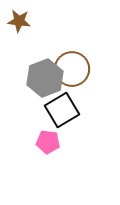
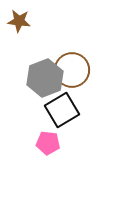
brown circle: moved 1 px down
pink pentagon: moved 1 px down
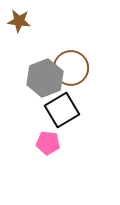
brown circle: moved 1 px left, 2 px up
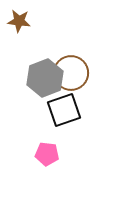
brown circle: moved 5 px down
black square: moved 2 px right; rotated 12 degrees clockwise
pink pentagon: moved 1 px left, 11 px down
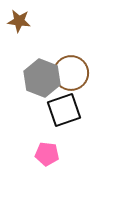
gray hexagon: moved 3 px left; rotated 18 degrees counterclockwise
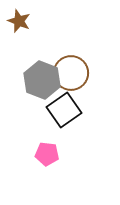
brown star: rotated 15 degrees clockwise
gray hexagon: moved 2 px down
black square: rotated 16 degrees counterclockwise
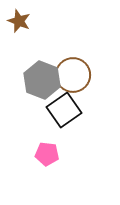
brown circle: moved 2 px right, 2 px down
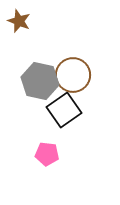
gray hexagon: moved 2 px left, 1 px down; rotated 9 degrees counterclockwise
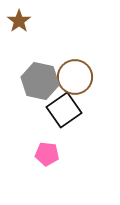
brown star: rotated 15 degrees clockwise
brown circle: moved 2 px right, 2 px down
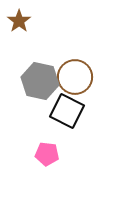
black square: moved 3 px right, 1 px down; rotated 28 degrees counterclockwise
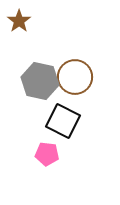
black square: moved 4 px left, 10 px down
